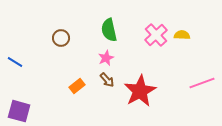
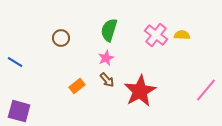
green semicircle: rotated 30 degrees clockwise
pink cross: rotated 10 degrees counterclockwise
pink line: moved 4 px right, 7 px down; rotated 30 degrees counterclockwise
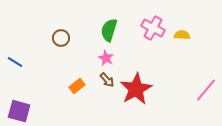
pink cross: moved 3 px left, 7 px up; rotated 10 degrees counterclockwise
pink star: rotated 21 degrees counterclockwise
red star: moved 4 px left, 2 px up
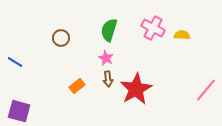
brown arrow: moved 1 px right, 1 px up; rotated 35 degrees clockwise
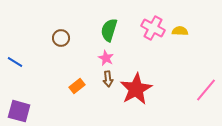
yellow semicircle: moved 2 px left, 4 px up
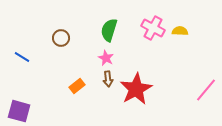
blue line: moved 7 px right, 5 px up
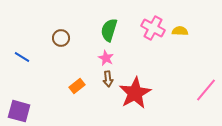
red star: moved 1 px left, 4 px down
